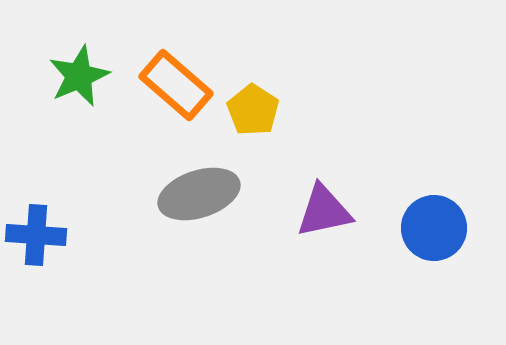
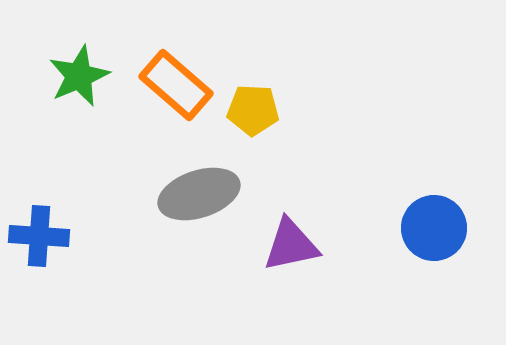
yellow pentagon: rotated 30 degrees counterclockwise
purple triangle: moved 33 px left, 34 px down
blue cross: moved 3 px right, 1 px down
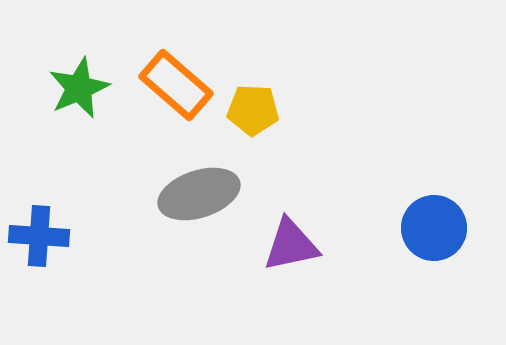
green star: moved 12 px down
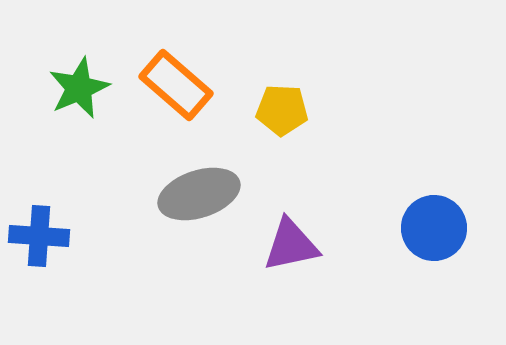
yellow pentagon: moved 29 px right
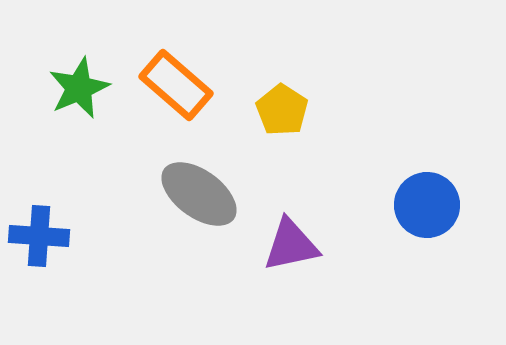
yellow pentagon: rotated 30 degrees clockwise
gray ellipse: rotated 54 degrees clockwise
blue circle: moved 7 px left, 23 px up
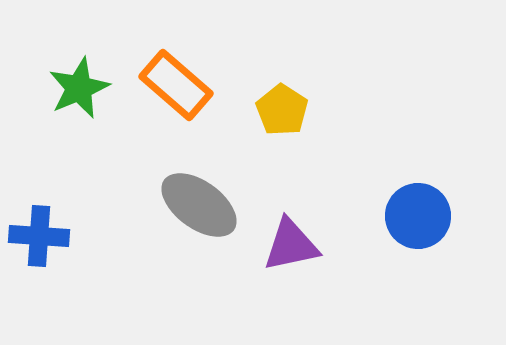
gray ellipse: moved 11 px down
blue circle: moved 9 px left, 11 px down
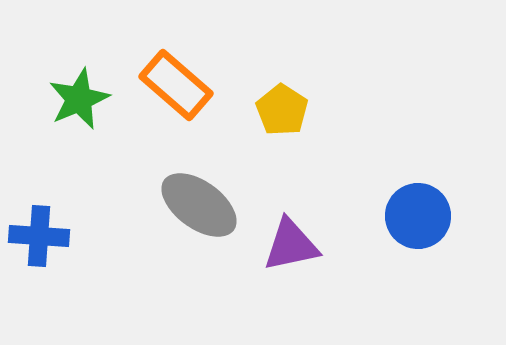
green star: moved 11 px down
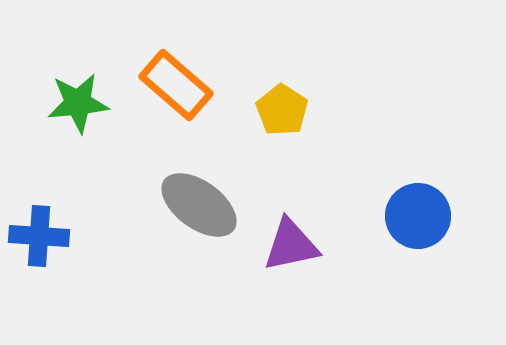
green star: moved 1 px left, 4 px down; rotated 18 degrees clockwise
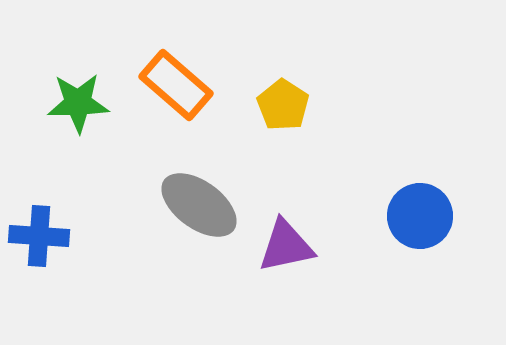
green star: rotated 4 degrees clockwise
yellow pentagon: moved 1 px right, 5 px up
blue circle: moved 2 px right
purple triangle: moved 5 px left, 1 px down
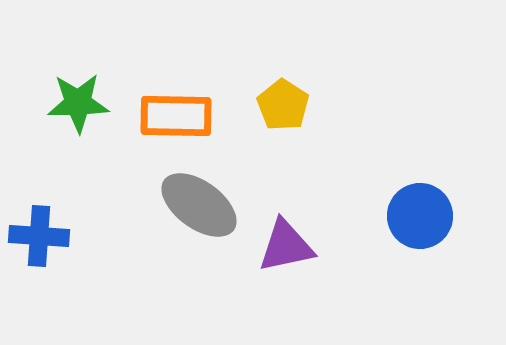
orange rectangle: moved 31 px down; rotated 40 degrees counterclockwise
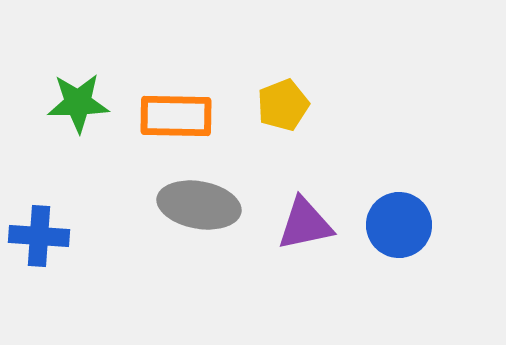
yellow pentagon: rotated 18 degrees clockwise
gray ellipse: rotated 26 degrees counterclockwise
blue circle: moved 21 px left, 9 px down
purple triangle: moved 19 px right, 22 px up
